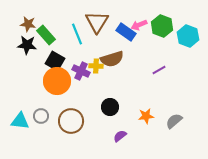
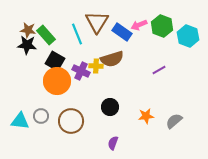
brown star: moved 6 px down
blue rectangle: moved 4 px left
purple semicircle: moved 7 px left, 7 px down; rotated 32 degrees counterclockwise
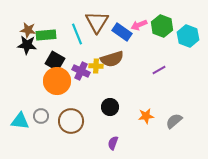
green rectangle: rotated 54 degrees counterclockwise
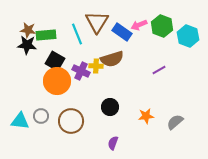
gray semicircle: moved 1 px right, 1 px down
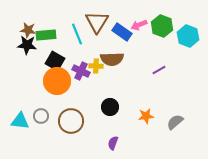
brown semicircle: rotated 15 degrees clockwise
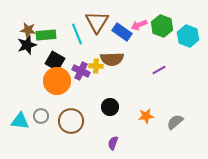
black star: rotated 24 degrees counterclockwise
